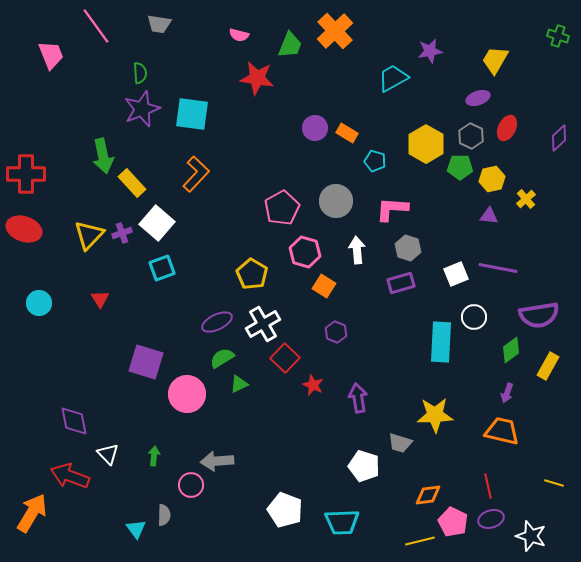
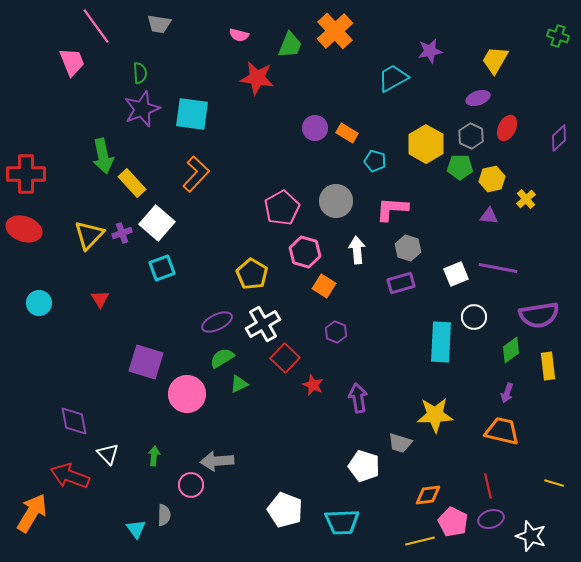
pink trapezoid at (51, 55): moved 21 px right, 7 px down
yellow rectangle at (548, 366): rotated 36 degrees counterclockwise
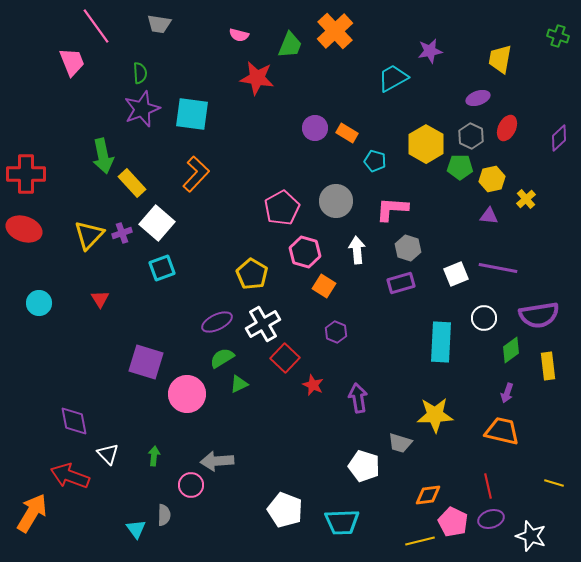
yellow trapezoid at (495, 60): moved 5 px right, 1 px up; rotated 20 degrees counterclockwise
white circle at (474, 317): moved 10 px right, 1 px down
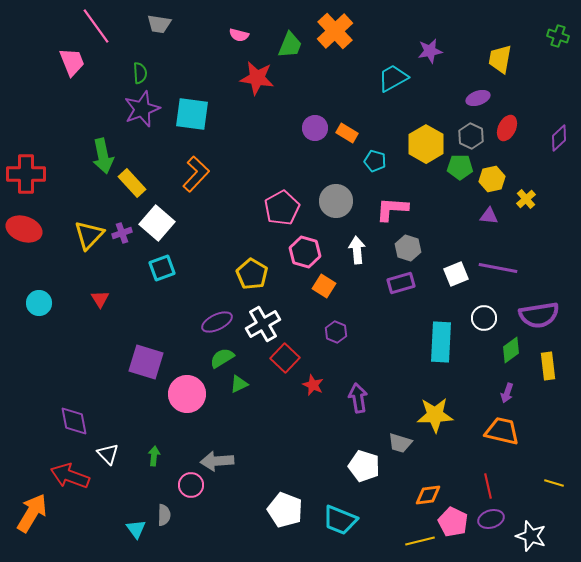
cyan trapezoid at (342, 522): moved 2 px left, 2 px up; rotated 24 degrees clockwise
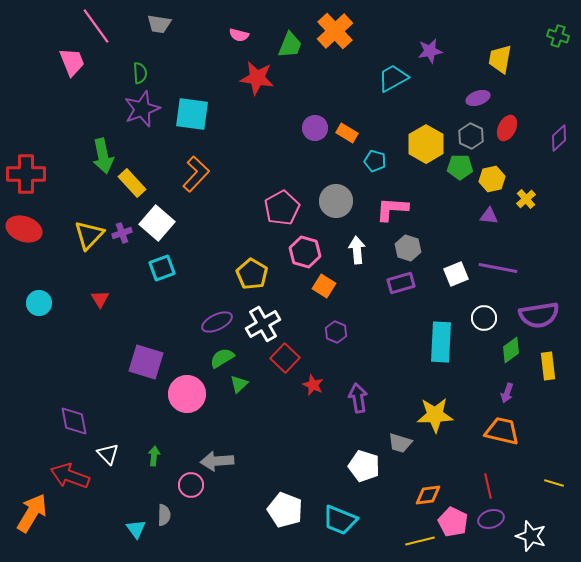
green triangle at (239, 384): rotated 18 degrees counterclockwise
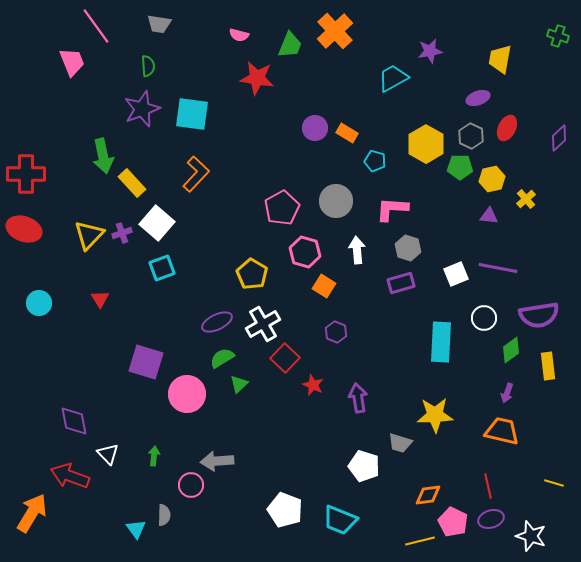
green semicircle at (140, 73): moved 8 px right, 7 px up
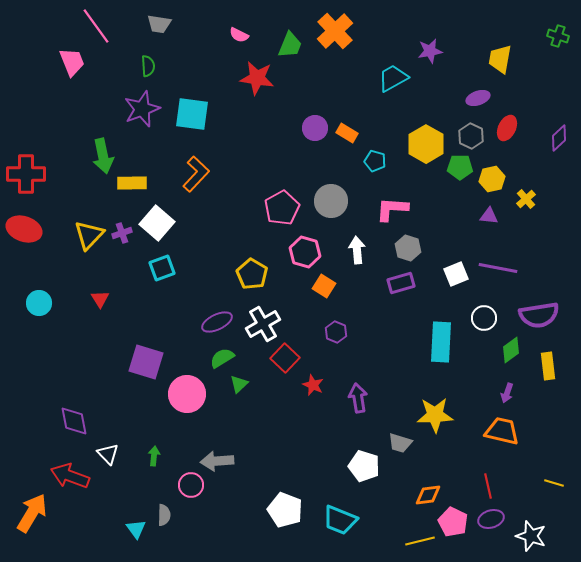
pink semicircle at (239, 35): rotated 12 degrees clockwise
yellow rectangle at (132, 183): rotated 48 degrees counterclockwise
gray circle at (336, 201): moved 5 px left
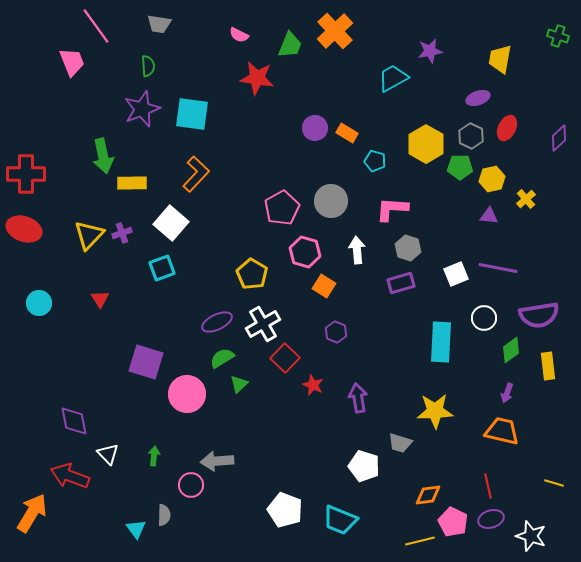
white square at (157, 223): moved 14 px right
yellow star at (435, 415): moved 4 px up
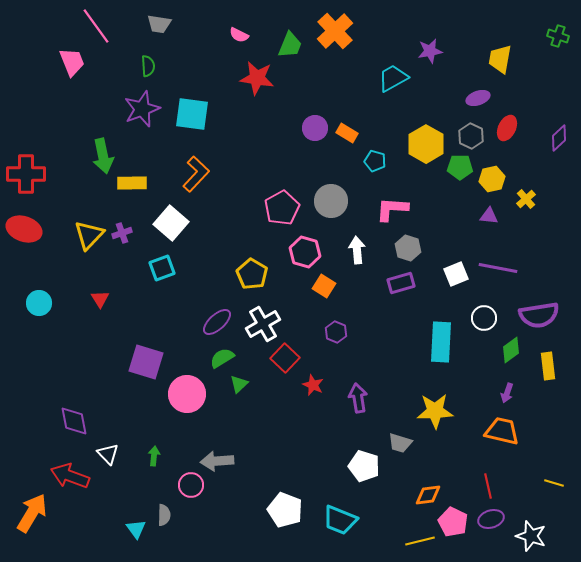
purple ellipse at (217, 322): rotated 16 degrees counterclockwise
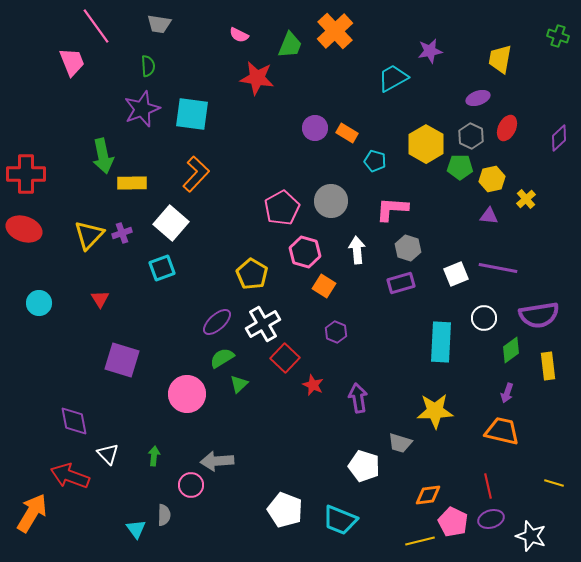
purple square at (146, 362): moved 24 px left, 2 px up
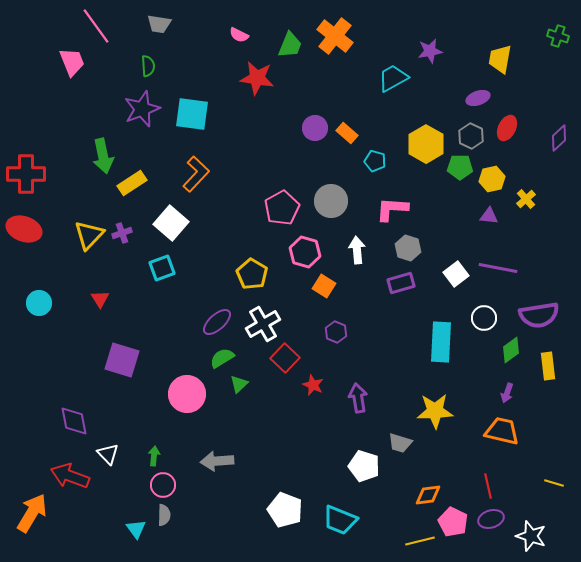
orange cross at (335, 31): moved 5 px down; rotated 9 degrees counterclockwise
orange rectangle at (347, 133): rotated 10 degrees clockwise
yellow rectangle at (132, 183): rotated 32 degrees counterclockwise
white square at (456, 274): rotated 15 degrees counterclockwise
pink circle at (191, 485): moved 28 px left
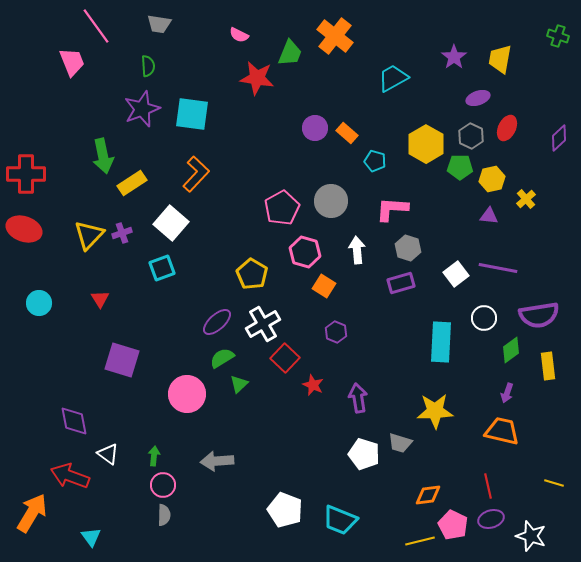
green trapezoid at (290, 45): moved 8 px down
purple star at (430, 51): moved 24 px right, 6 px down; rotated 25 degrees counterclockwise
white triangle at (108, 454): rotated 10 degrees counterclockwise
white pentagon at (364, 466): moved 12 px up
pink pentagon at (453, 522): moved 3 px down
cyan triangle at (136, 529): moved 45 px left, 8 px down
